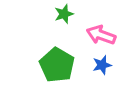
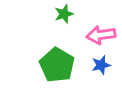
pink arrow: rotated 28 degrees counterclockwise
blue star: moved 1 px left
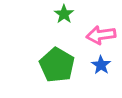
green star: rotated 18 degrees counterclockwise
blue star: rotated 24 degrees counterclockwise
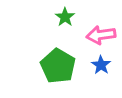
green star: moved 1 px right, 3 px down
green pentagon: moved 1 px right, 1 px down
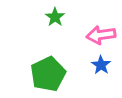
green star: moved 10 px left
green pentagon: moved 10 px left, 8 px down; rotated 16 degrees clockwise
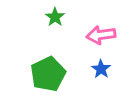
blue star: moved 4 px down
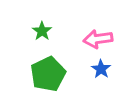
green star: moved 13 px left, 14 px down
pink arrow: moved 3 px left, 4 px down
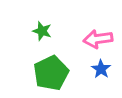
green star: rotated 18 degrees counterclockwise
green pentagon: moved 3 px right, 1 px up
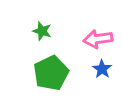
blue star: moved 1 px right
